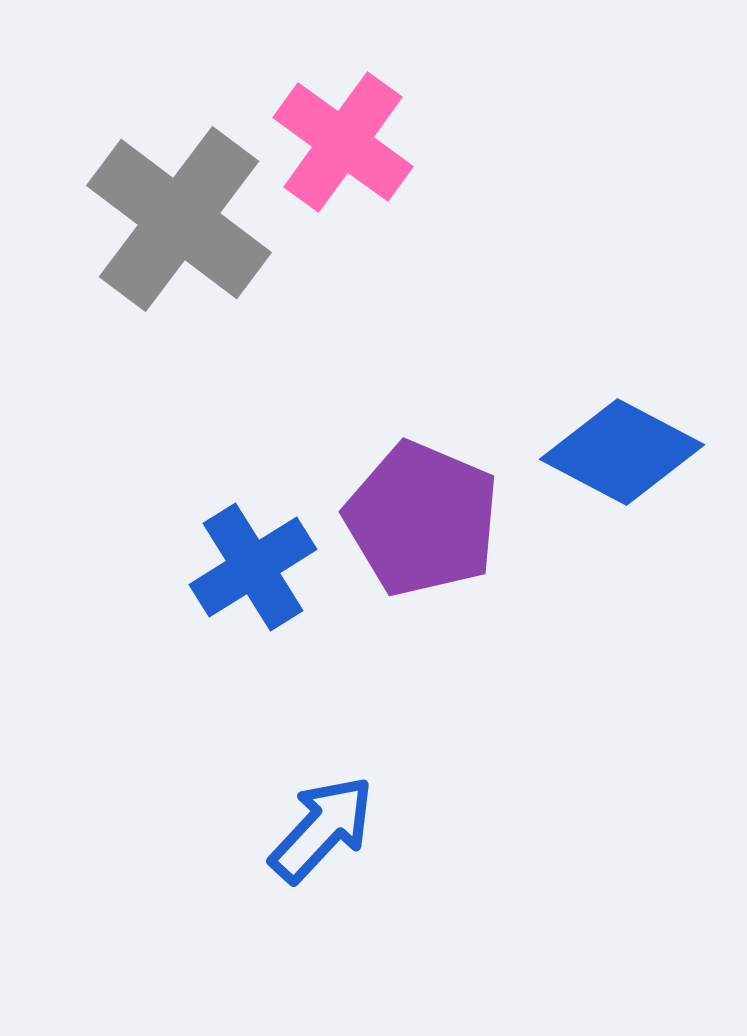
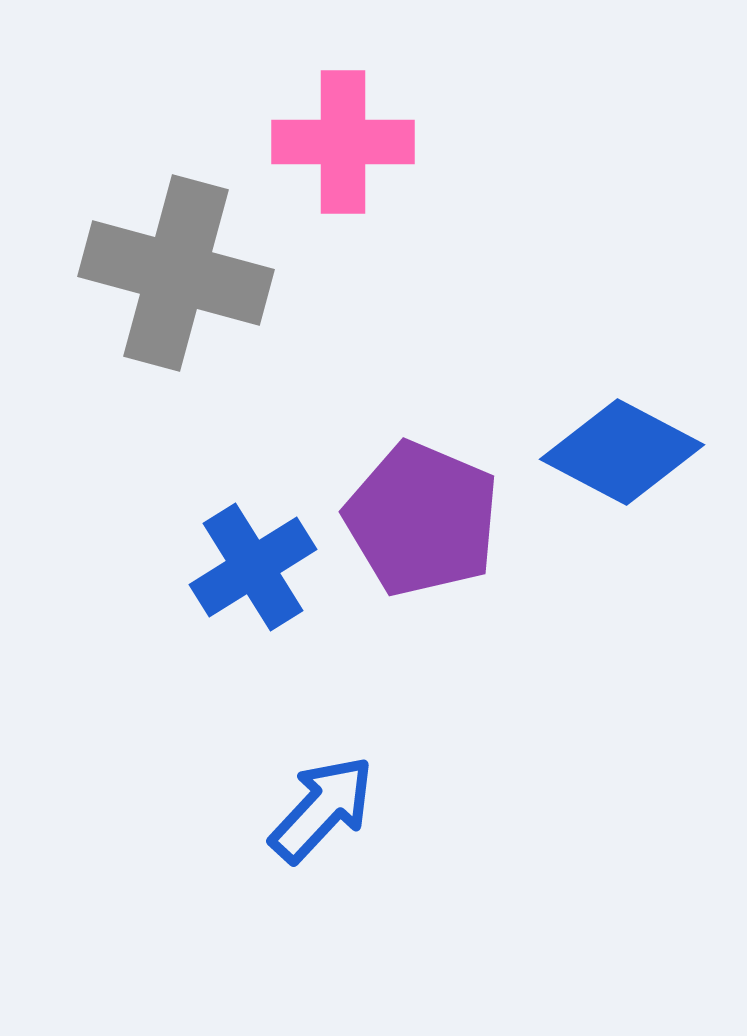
pink cross: rotated 36 degrees counterclockwise
gray cross: moved 3 px left, 54 px down; rotated 22 degrees counterclockwise
blue arrow: moved 20 px up
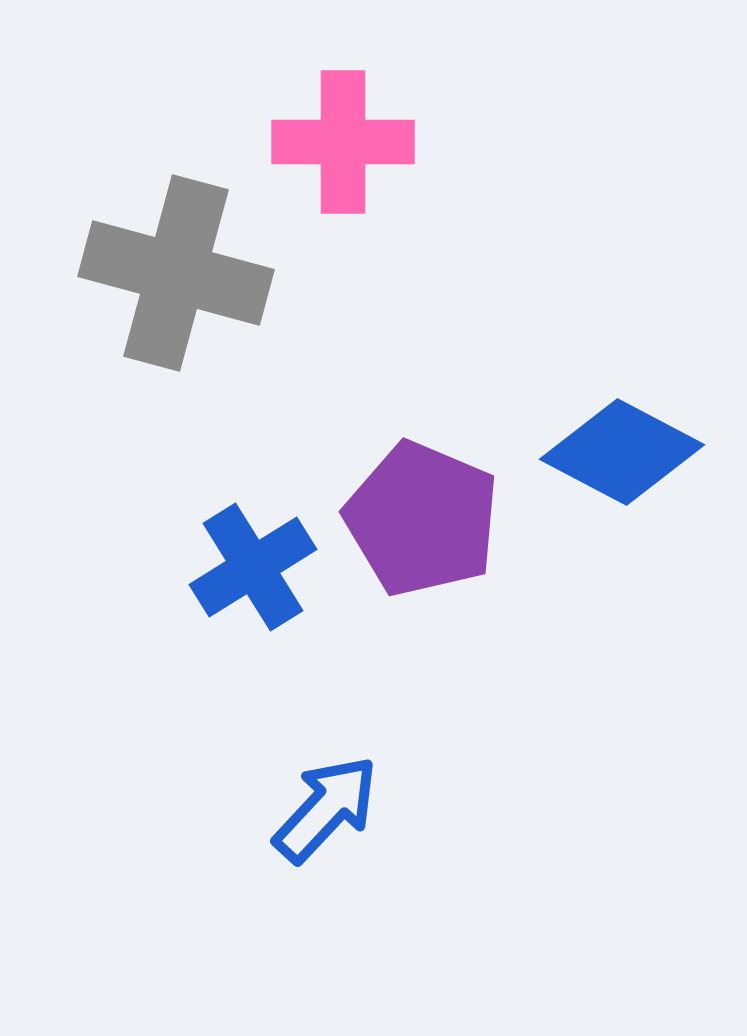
blue arrow: moved 4 px right
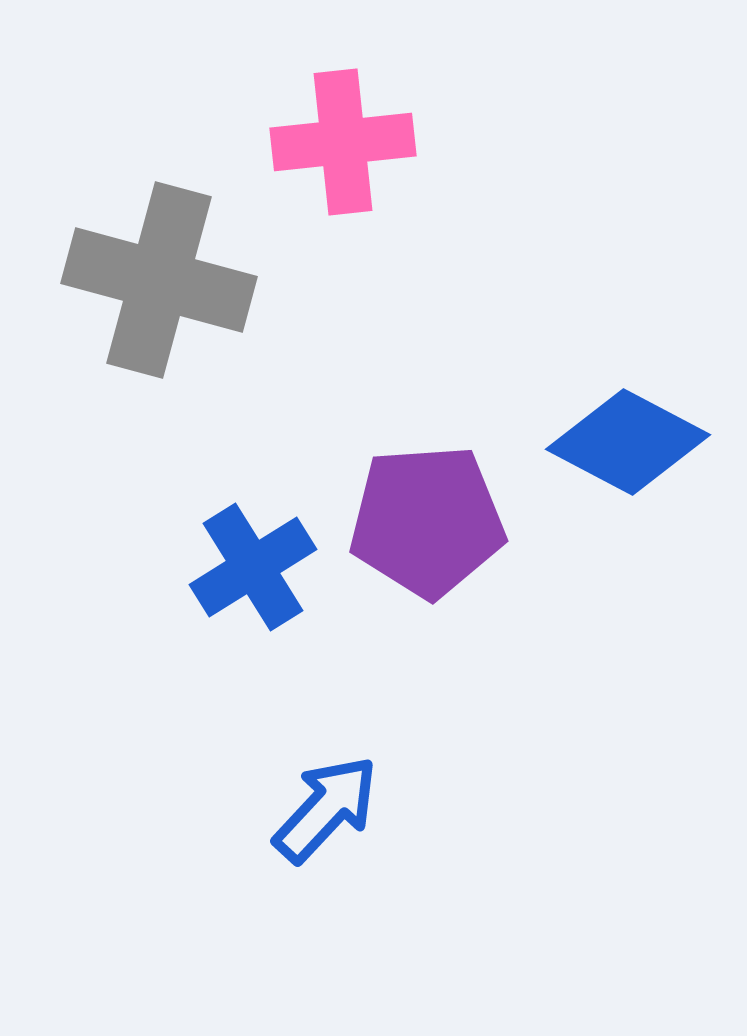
pink cross: rotated 6 degrees counterclockwise
gray cross: moved 17 px left, 7 px down
blue diamond: moved 6 px right, 10 px up
purple pentagon: moved 5 px right, 2 px down; rotated 27 degrees counterclockwise
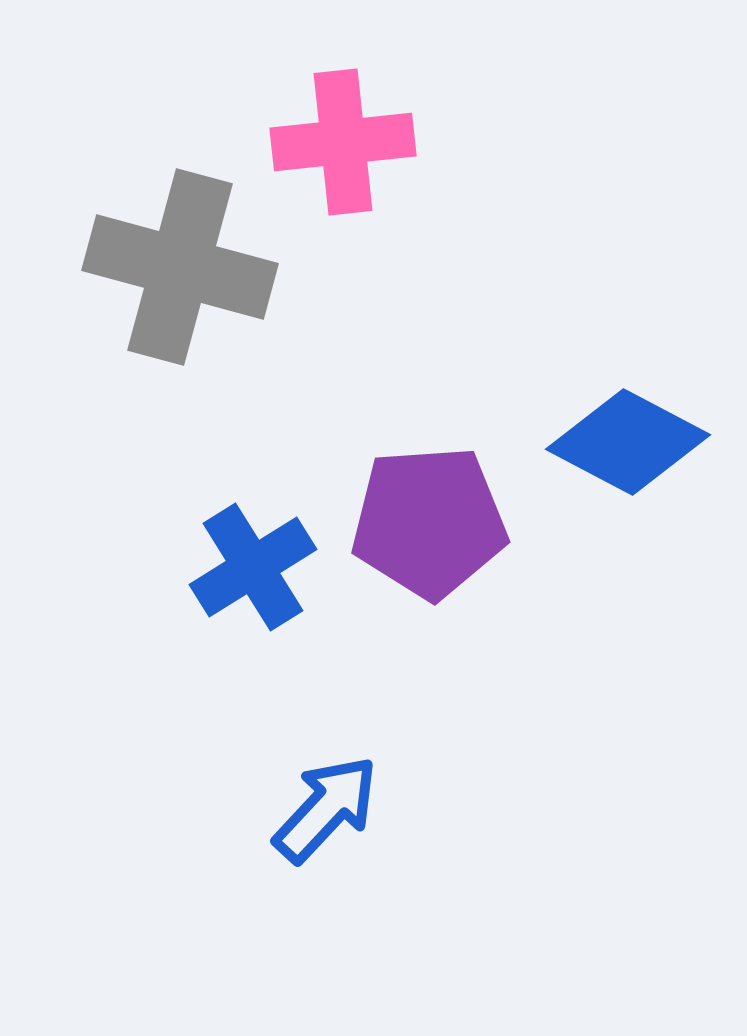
gray cross: moved 21 px right, 13 px up
purple pentagon: moved 2 px right, 1 px down
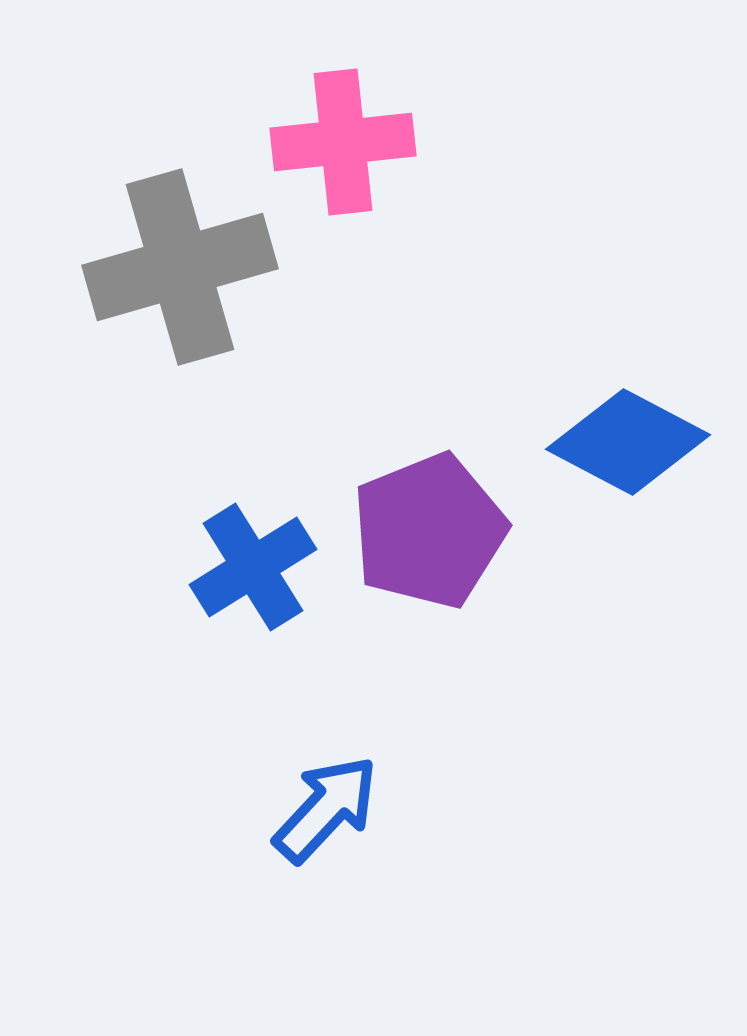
gray cross: rotated 31 degrees counterclockwise
purple pentagon: moved 9 px down; rotated 18 degrees counterclockwise
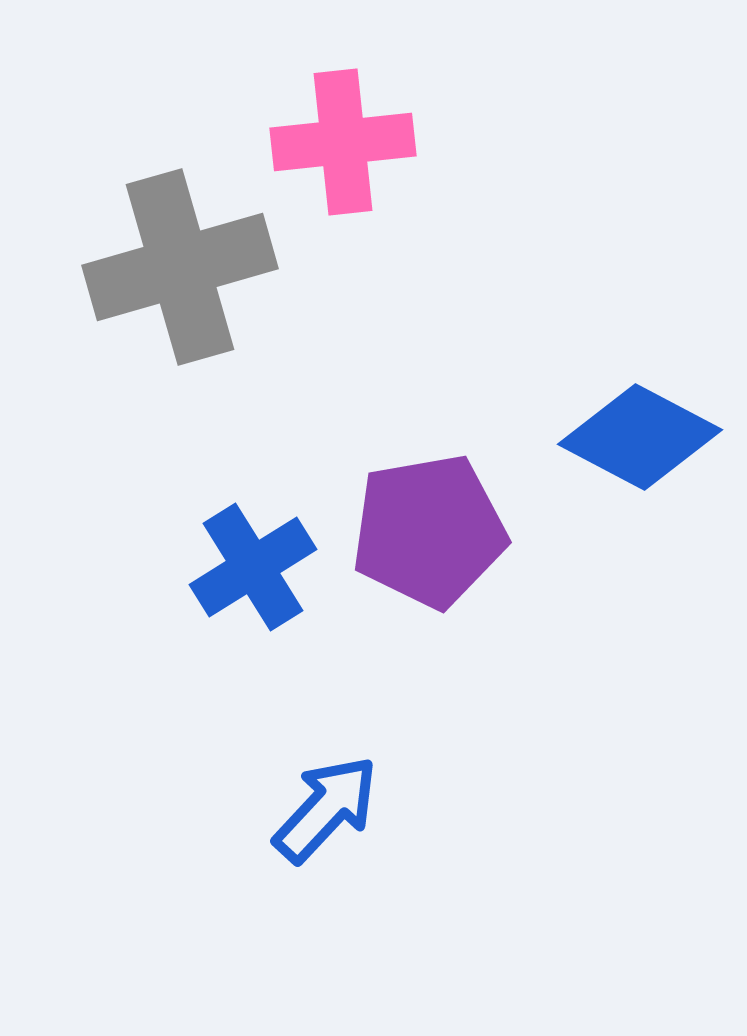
blue diamond: moved 12 px right, 5 px up
purple pentagon: rotated 12 degrees clockwise
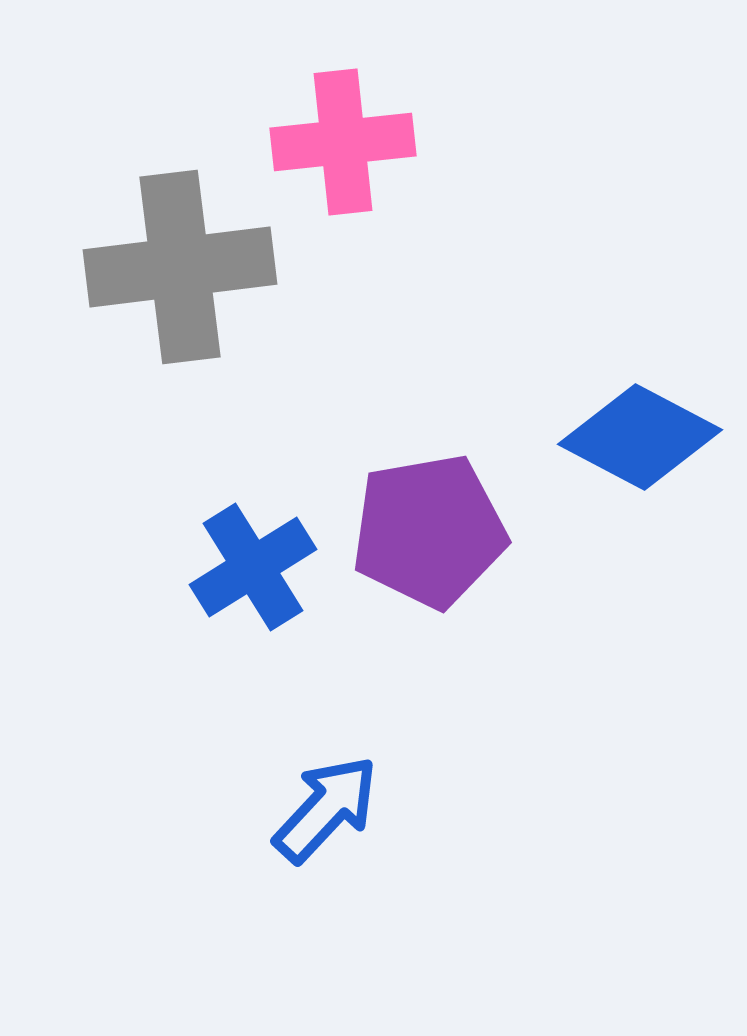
gray cross: rotated 9 degrees clockwise
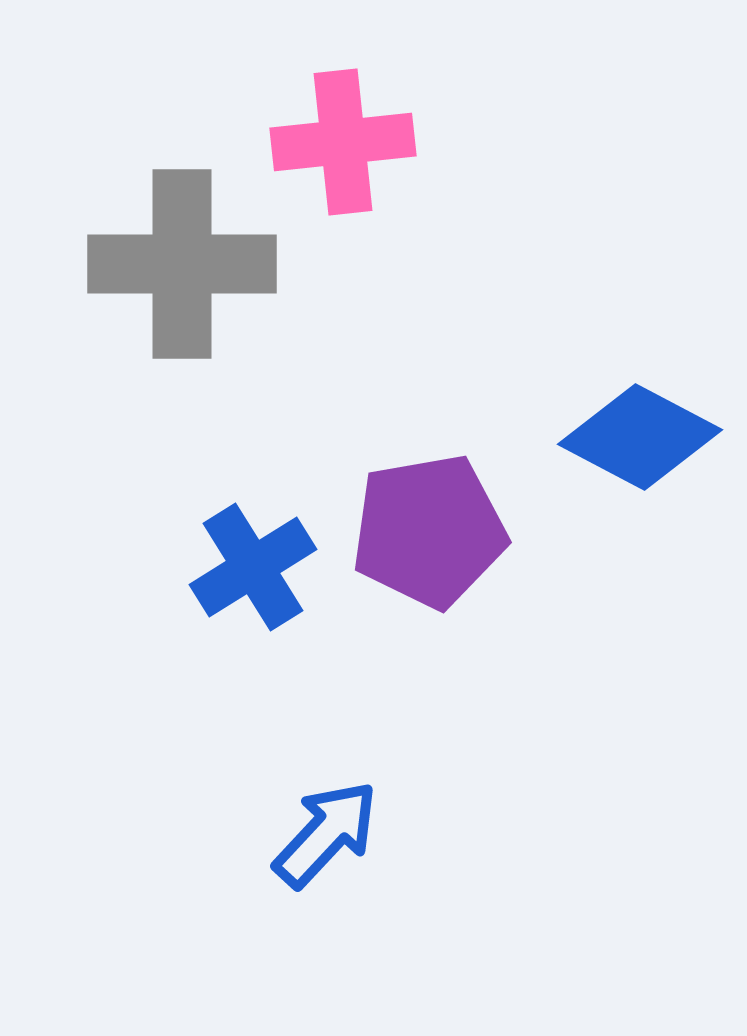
gray cross: moved 2 px right, 3 px up; rotated 7 degrees clockwise
blue arrow: moved 25 px down
